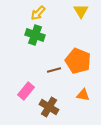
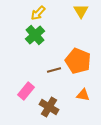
green cross: rotated 30 degrees clockwise
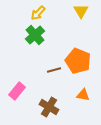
pink rectangle: moved 9 px left
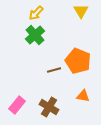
yellow arrow: moved 2 px left
pink rectangle: moved 14 px down
orange triangle: moved 1 px down
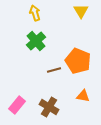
yellow arrow: moved 1 px left; rotated 119 degrees clockwise
green cross: moved 1 px right, 6 px down
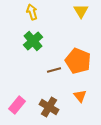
yellow arrow: moved 3 px left, 1 px up
green cross: moved 3 px left
orange triangle: moved 3 px left; rotated 40 degrees clockwise
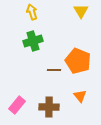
green cross: rotated 24 degrees clockwise
brown line: rotated 16 degrees clockwise
brown cross: rotated 30 degrees counterclockwise
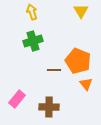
orange triangle: moved 6 px right, 12 px up
pink rectangle: moved 6 px up
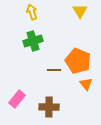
yellow triangle: moved 1 px left
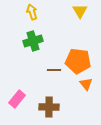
orange pentagon: rotated 15 degrees counterclockwise
